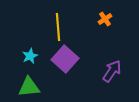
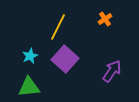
yellow line: rotated 32 degrees clockwise
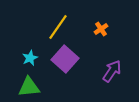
orange cross: moved 4 px left, 10 px down
yellow line: rotated 8 degrees clockwise
cyan star: moved 2 px down
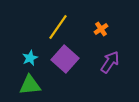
purple arrow: moved 2 px left, 9 px up
green triangle: moved 1 px right, 2 px up
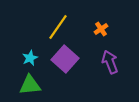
purple arrow: rotated 55 degrees counterclockwise
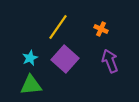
orange cross: rotated 32 degrees counterclockwise
purple arrow: moved 1 px up
green triangle: moved 1 px right
